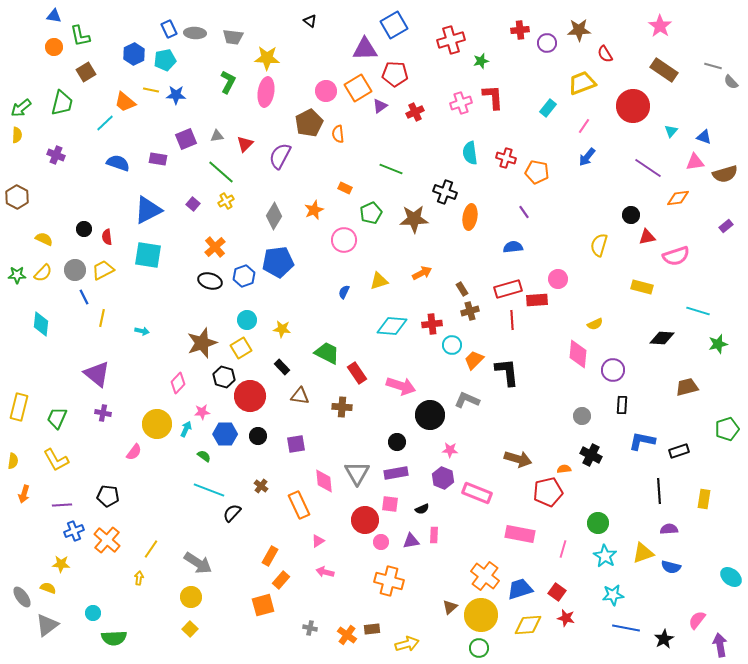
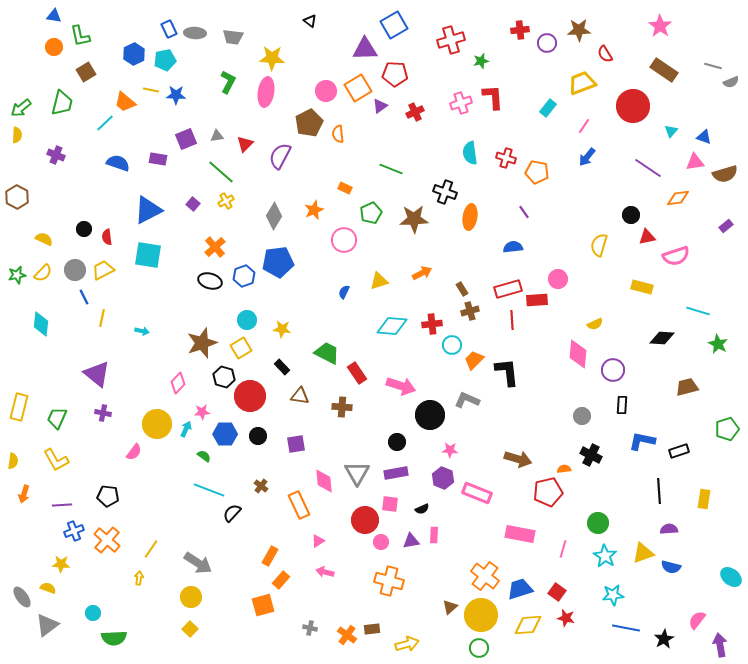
yellow star at (267, 58): moved 5 px right
gray semicircle at (731, 82): rotated 70 degrees counterclockwise
green star at (17, 275): rotated 12 degrees counterclockwise
green star at (718, 344): rotated 30 degrees counterclockwise
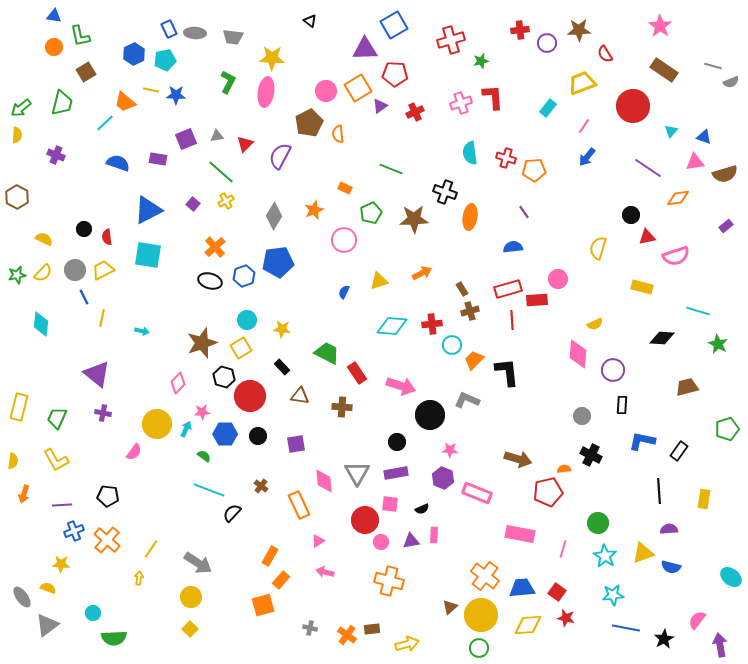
orange pentagon at (537, 172): moved 3 px left, 2 px up; rotated 15 degrees counterclockwise
yellow semicircle at (599, 245): moved 1 px left, 3 px down
black rectangle at (679, 451): rotated 36 degrees counterclockwise
blue trapezoid at (520, 589): moved 2 px right, 1 px up; rotated 12 degrees clockwise
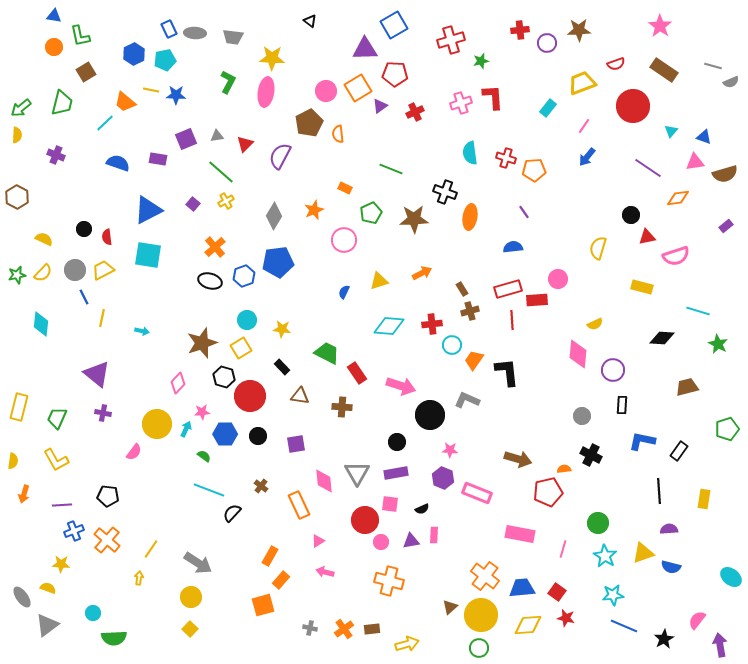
red semicircle at (605, 54): moved 11 px right, 10 px down; rotated 78 degrees counterclockwise
cyan diamond at (392, 326): moved 3 px left
orange trapezoid at (474, 360): rotated 10 degrees counterclockwise
blue line at (626, 628): moved 2 px left, 2 px up; rotated 12 degrees clockwise
orange cross at (347, 635): moved 3 px left, 6 px up; rotated 18 degrees clockwise
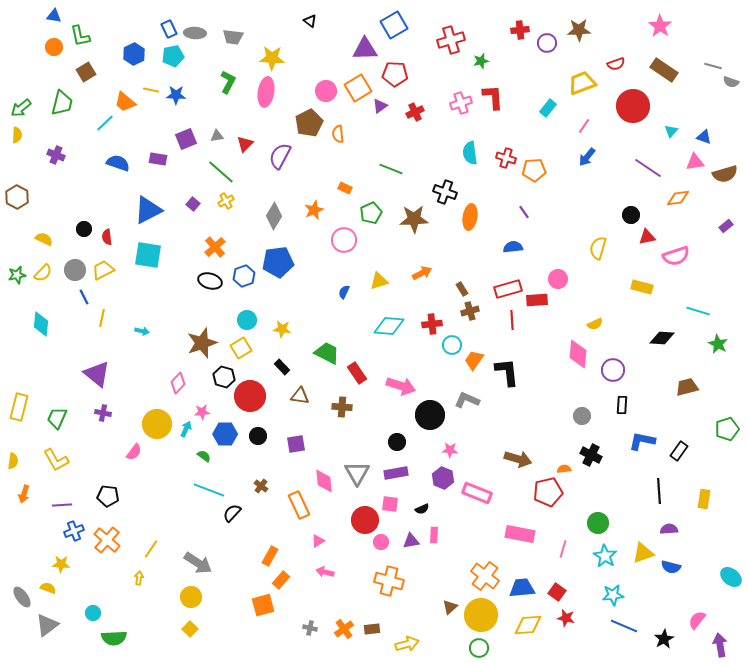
cyan pentagon at (165, 60): moved 8 px right, 4 px up
gray semicircle at (731, 82): rotated 42 degrees clockwise
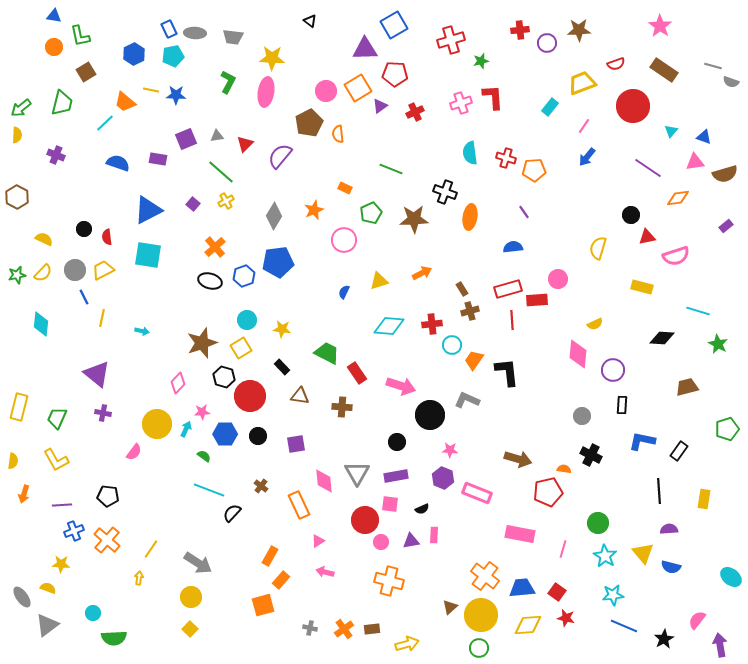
cyan rectangle at (548, 108): moved 2 px right, 1 px up
purple semicircle at (280, 156): rotated 12 degrees clockwise
orange semicircle at (564, 469): rotated 16 degrees clockwise
purple rectangle at (396, 473): moved 3 px down
yellow triangle at (643, 553): rotated 50 degrees counterclockwise
